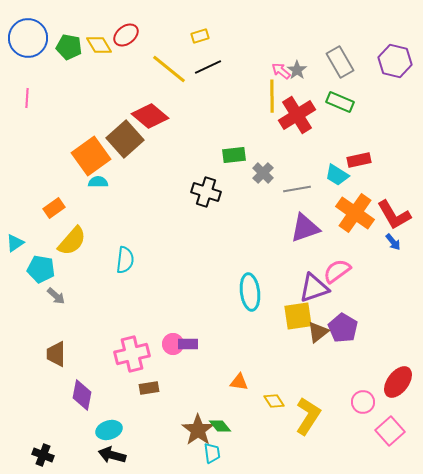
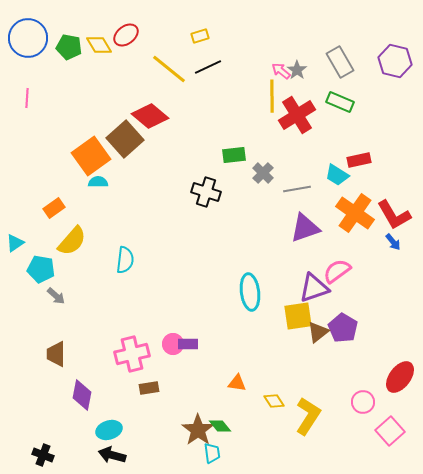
orange triangle at (239, 382): moved 2 px left, 1 px down
red ellipse at (398, 382): moved 2 px right, 5 px up
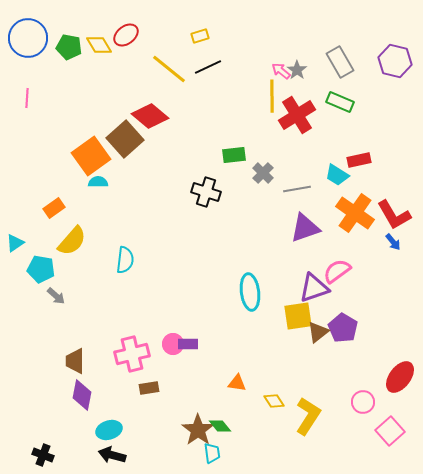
brown trapezoid at (56, 354): moved 19 px right, 7 px down
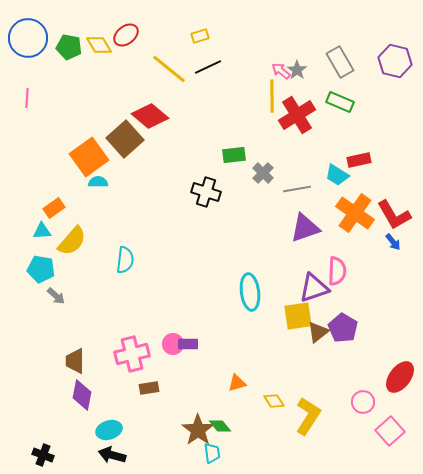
orange square at (91, 156): moved 2 px left, 1 px down
cyan triangle at (15, 243): moved 27 px right, 12 px up; rotated 30 degrees clockwise
pink semicircle at (337, 271): rotated 128 degrees clockwise
orange triangle at (237, 383): rotated 24 degrees counterclockwise
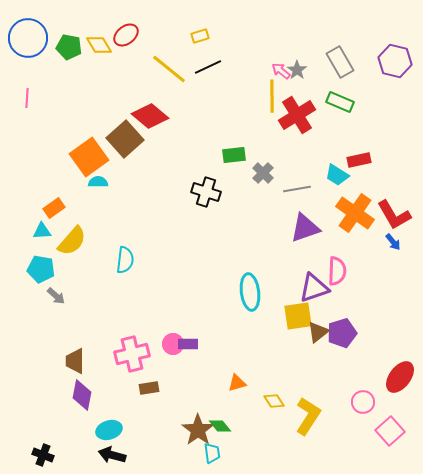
purple pentagon at (343, 328): moved 1 px left, 5 px down; rotated 24 degrees clockwise
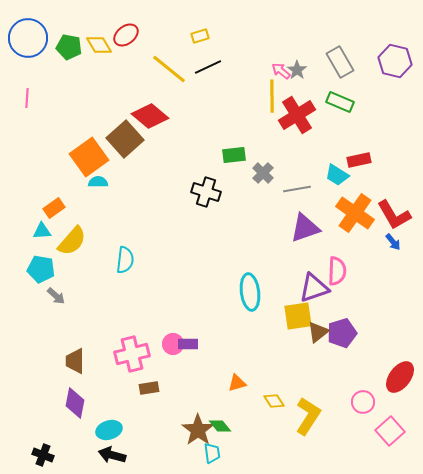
purple diamond at (82, 395): moved 7 px left, 8 px down
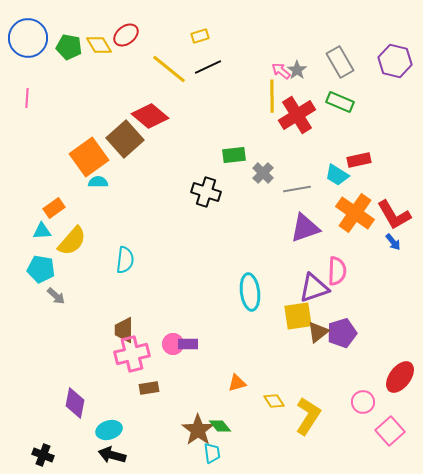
brown trapezoid at (75, 361): moved 49 px right, 31 px up
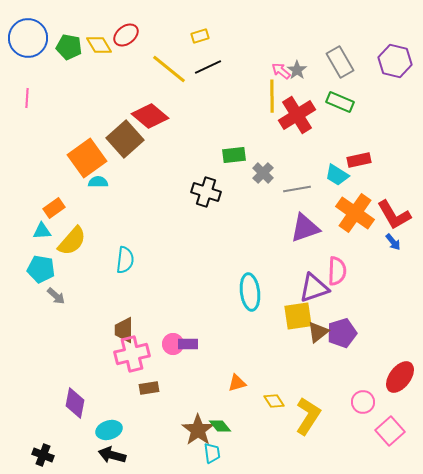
orange square at (89, 157): moved 2 px left, 1 px down
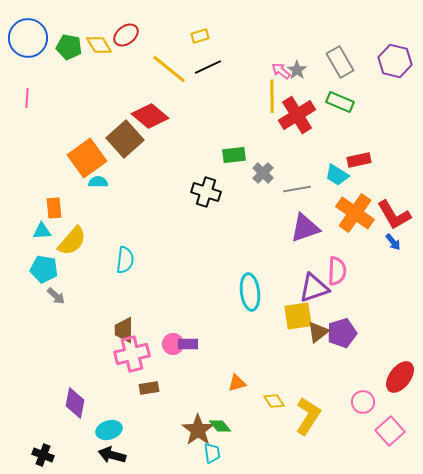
orange rectangle at (54, 208): rotated 60 degrees counterclockwise
cyan pentagon at (41, 269): moved 3 px right
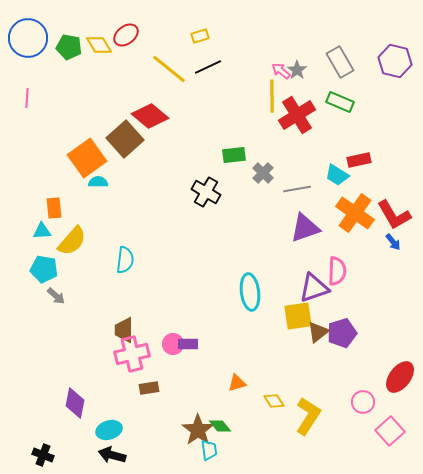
black cross at (206, 192): rotated 12 degrees clockwise
cyan trapezoid at (212, 453): moved 3 px left, 3 px up
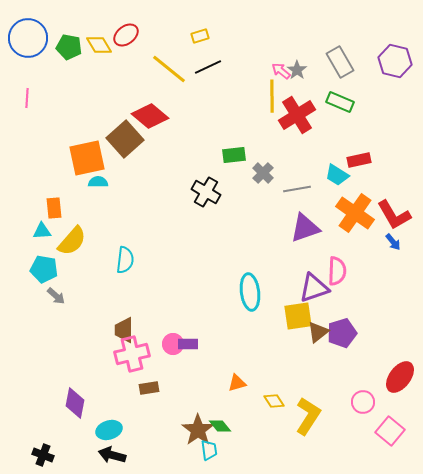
orange square at (87, 158): rotated 24 degrees clockwise
pink square at (390, 431): rotated 8 degrees counterclockwise
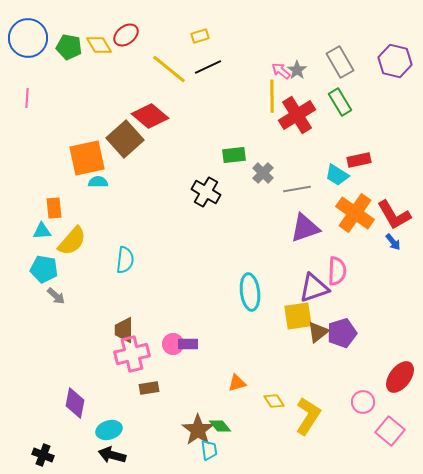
green rectangle at (340, 102): rotated 36 degrees clockwise
